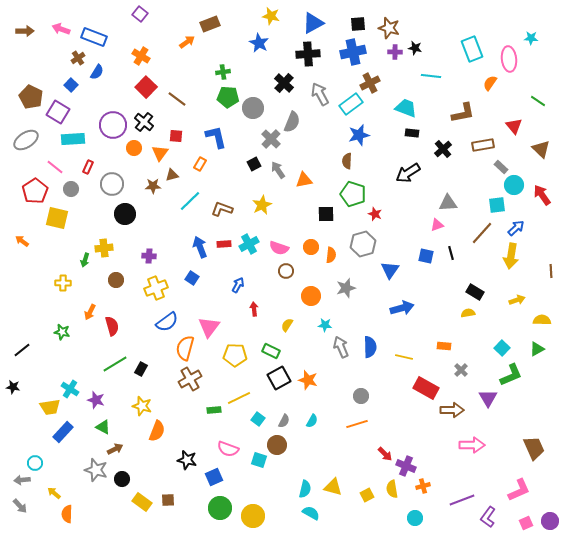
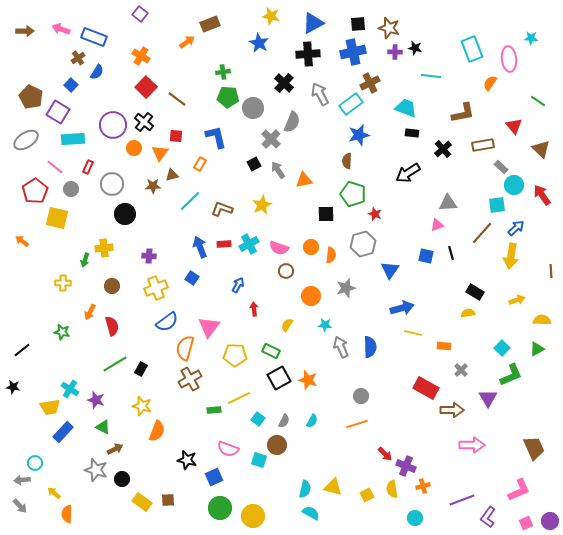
brown circle at (116, 280): moved 4 px left, 6 px down
yellow line at (404, 357): moved 9 px right, 24 px up
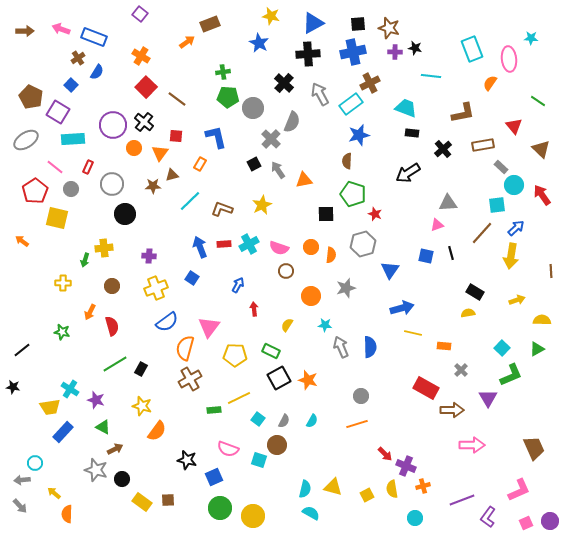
orange semicircle at (157, 431): rotated 15 degrees clockwise
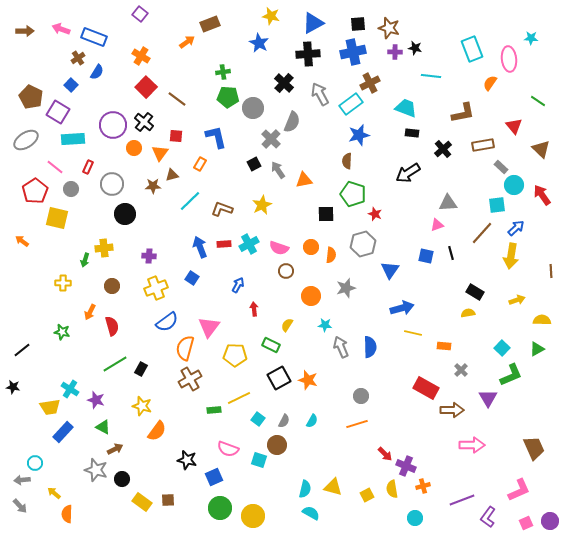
green rectangle at (271, 351): moved 6 px up
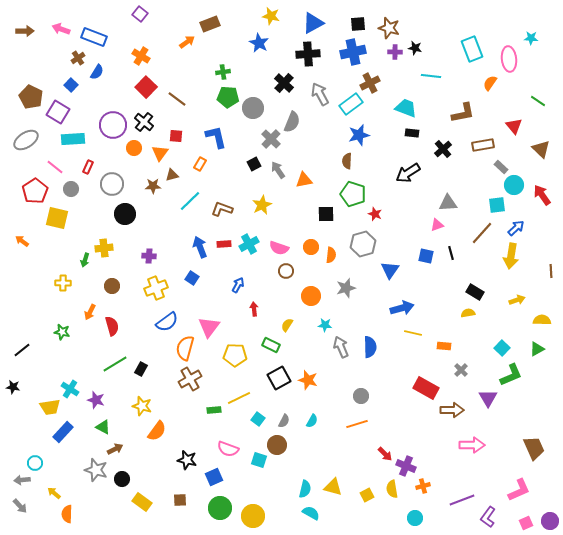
brown square at (168, 500): moved 12 px right
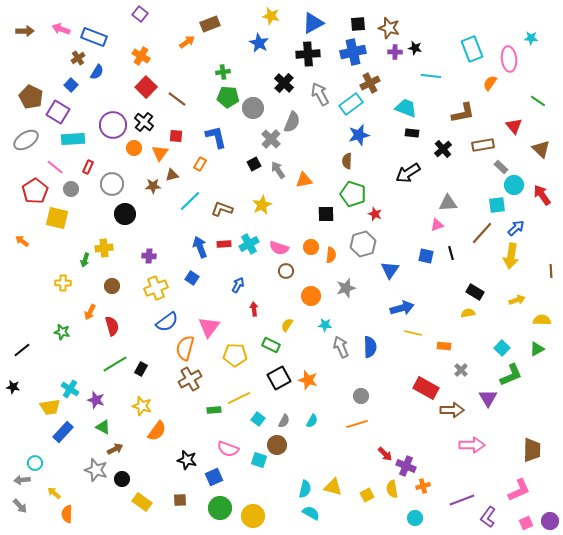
brown trapezoid at (534, 448): moved 2 px left, 2 px down; rotated 25 degrees clockwise
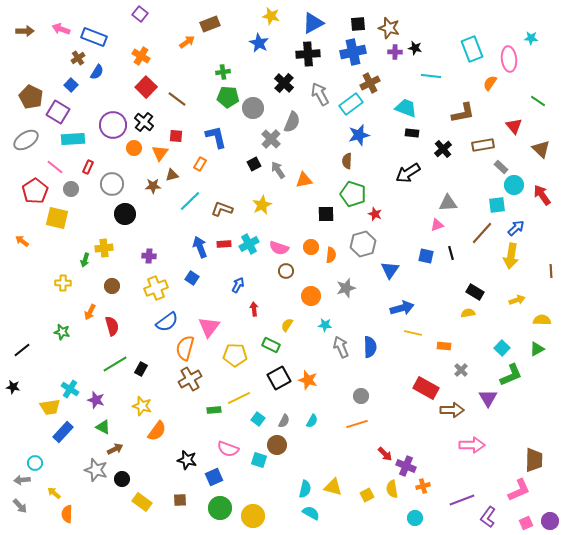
brown trapezoid at (532, 450): moved 2 px right, 10 px down
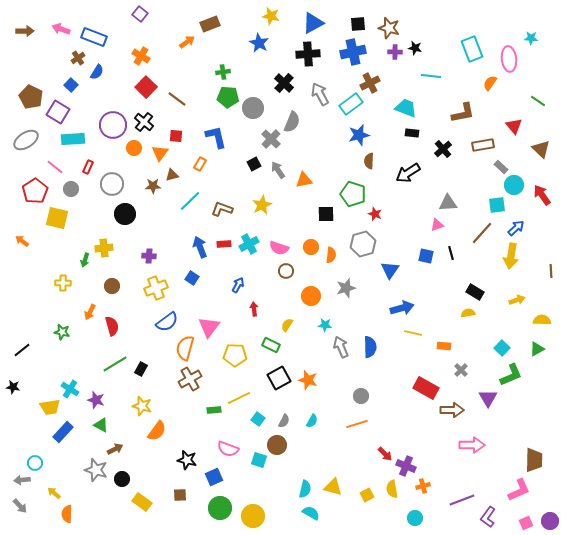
brown semicircle at (347, 161): moved 22 px right
green triangle at (103, 427): moved 2 px left, 2 px up
brown square at (180, 500): moved 5 px up
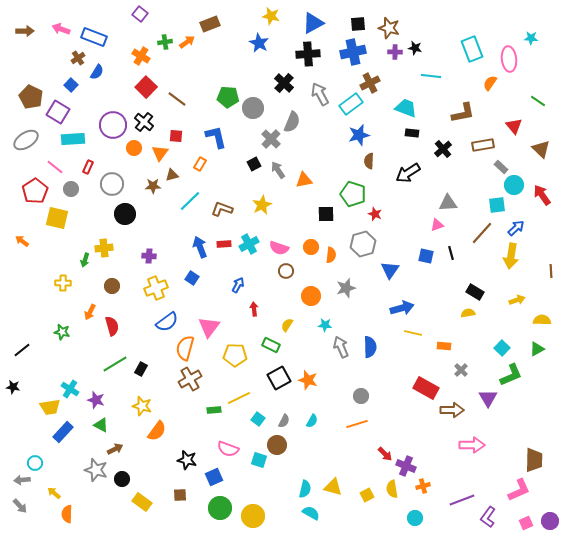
green cross at (223, 72): moved 58 px left, 30 px up
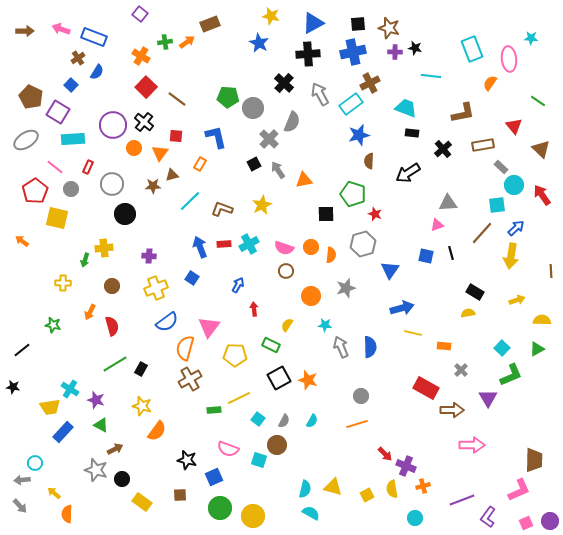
gray cross at (271, 139): moved 2 px left
pink semicircle at (279, 248): moved 5 px right
green star at (62, 332): moved 9 px left, 7 px up
